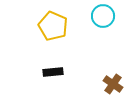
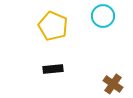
black rectangle: moved 3 px up
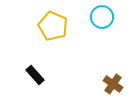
cyan circle: moved 1 px left, 1 px down
black rectangle: moved 18 px left, 6 px down; rotated 54 degrees clockwise
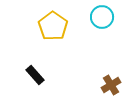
yellow pentagon: rotated 12 degrees clockwise
brown cross: moved 2 px left, 1 px down; rotated 24 degrees clockwise
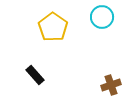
yellow pentagon: moved 1 px down
brown cross: rotated 12 degrees clockwise
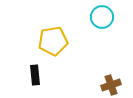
yellow pentagon: moved 14 px down; rotated 28 degrees clockwise
black rectangle: rotated 36 degrees clockwise
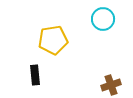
cyan circle: moved 1 px right, 2 px down
yellow pentagon: moved 1 px up
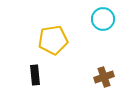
brown cross: moved 7 px left, 8 px up
